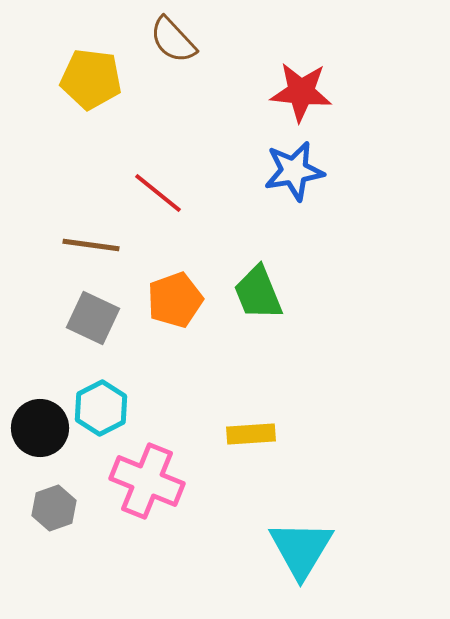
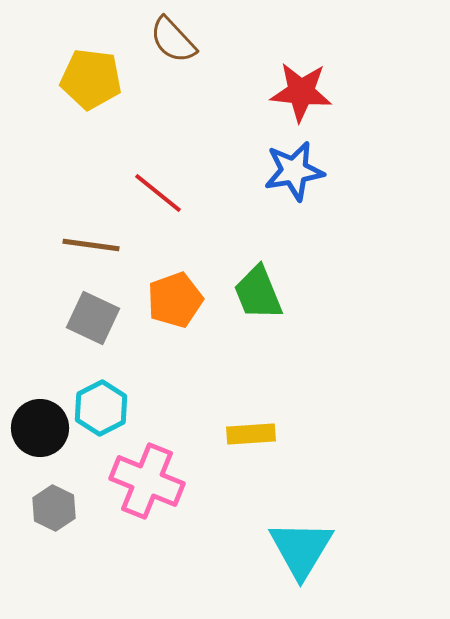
gray hexagon: rotated 15 degrees counterclockwise
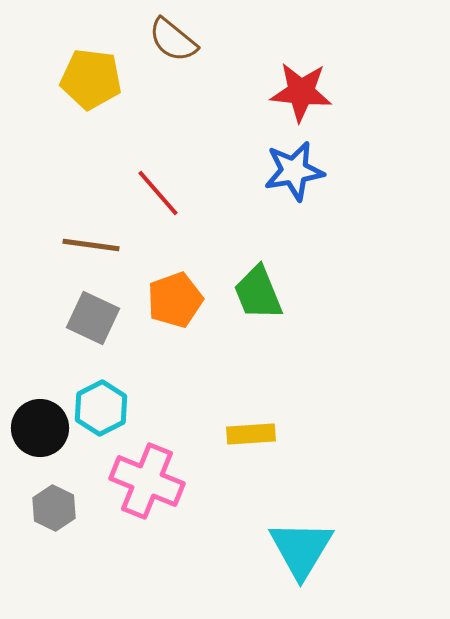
brown semicircle: rotated 8 degrees counterclockwise
red line: rotated 10 degrees clockwise
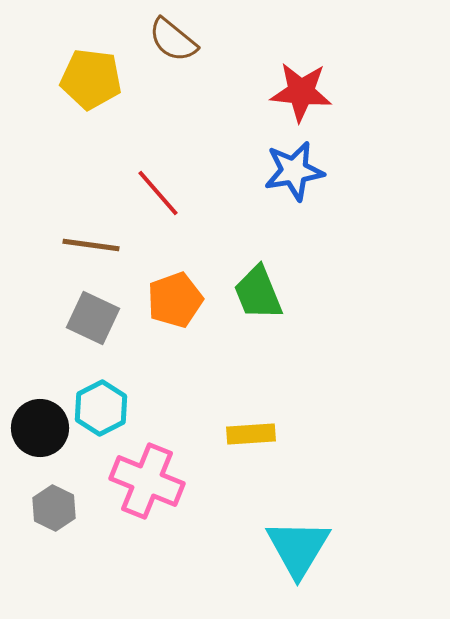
cyan triangle: moved 3 px left, 1 px up
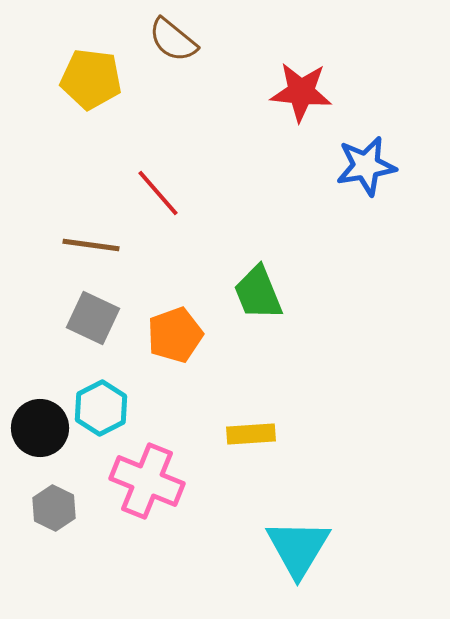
blue star: moved 72 px right, 5 px up
orange pentagon: moved 35 px down
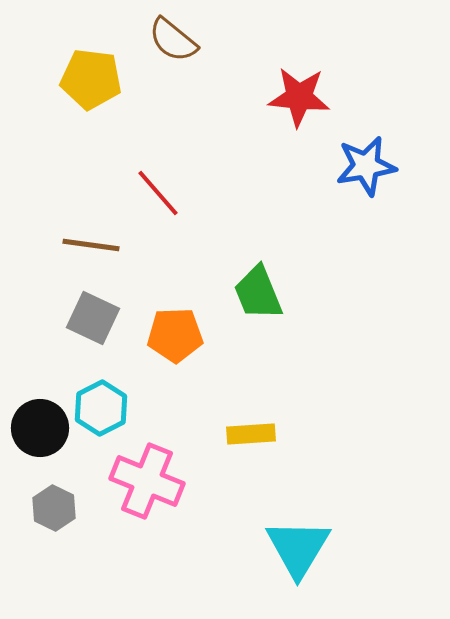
red star: moved 2 px left, 5 px down
orange pentagon: rotated 18 degrees clockwise
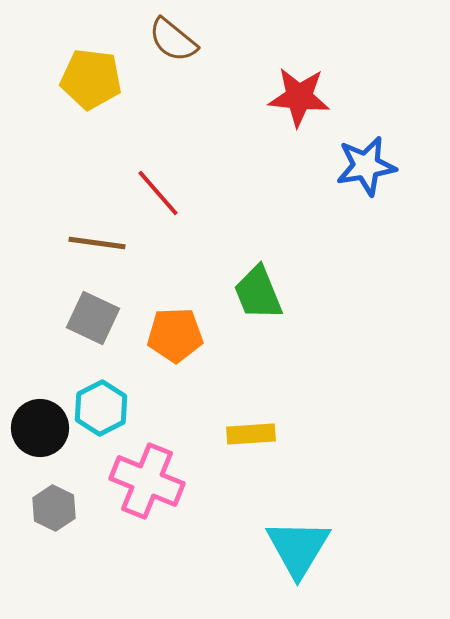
brown line: moved 6 px right, 2 px up
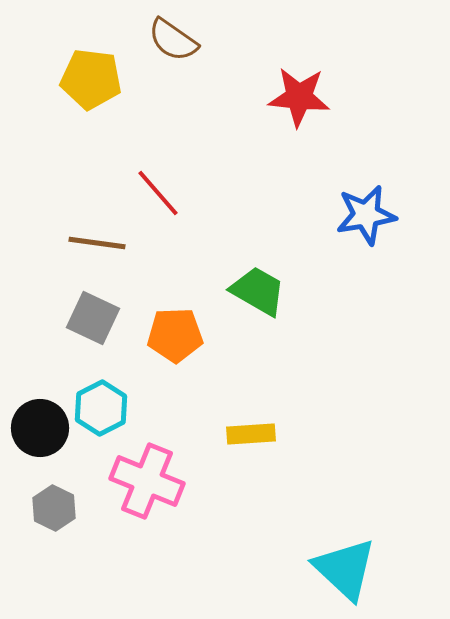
brown semicircle: rotated 4 degrees counterclockwise
blue star: moved 49 px down
green trapezoid: moved 2 px up; rotated 142 degrees clockwise
cyan triangle: moved 47 px right, 21 px down; rotated 18 degrees counterclockwise
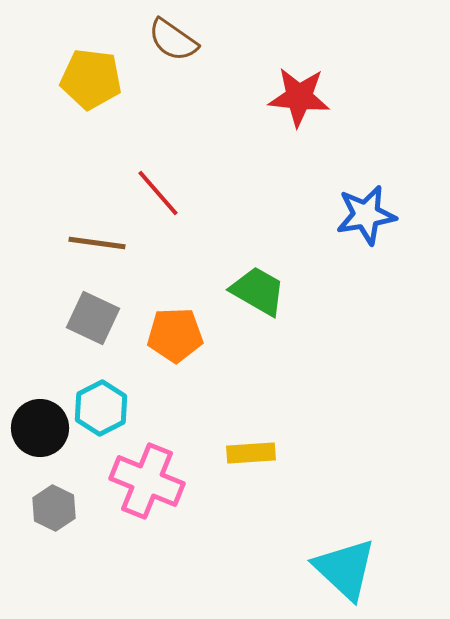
yellow rectangle: moved 19 px down
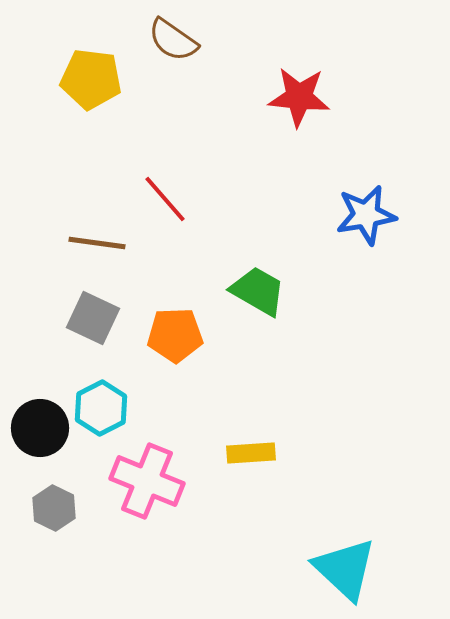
red line: moved 7 px right, 6 px down
